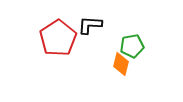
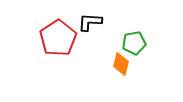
black L-shape: moved 3 px up
green pentagon: moved 2 px right, 3 px up
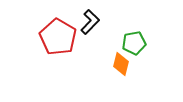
black L-shape: rotated 130 degrees clockwise
red pentagon: moved 1 px up; rotated 9 degrees counterclockwise
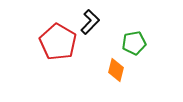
red pentagon: moved 5 px down
orange diamond: moved 5 px left, 6 px down
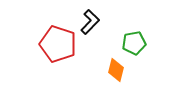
red pentagon: moved 2 px down; rotated 12 degrees counterclockwise
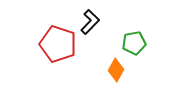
orange diamond: rotated 15 degrees clockwise
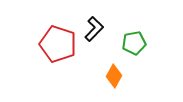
black L-shape: moved 4 px right, 7 px down
orange diamond: moved 2 px left, 6 px down
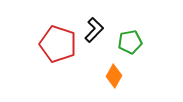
black L-shape: moved 1 px down
green pentagon: moved 4 px left, 1 px up
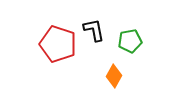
black L-shape: rotated 55 degrees counterclockwise
green pentagon: moved 1 px up
